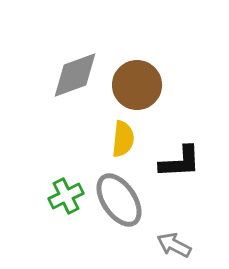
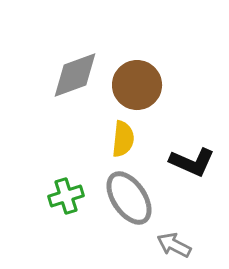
black L-shape: moved 12 px right; rotated 27 degrees clockwise
green cross: rotated 8 degrees clockwise
gray ellipse: moved 10 px right, 2 px up
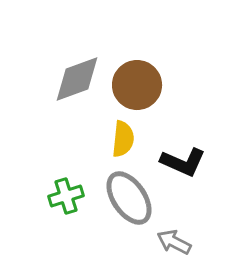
gray diamond: moved 2 px right, 4 px down
black L-shape: moved 9 px left
gray arrow: moved 3 px up
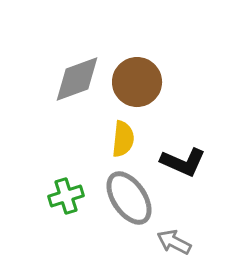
brown circle: moved 3 px up
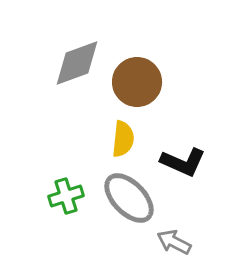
gray diamond: moved 16 px up
gray ellipse: rotated 10 degrees counterclockwise
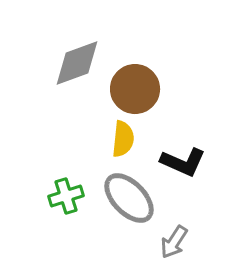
brown circle: moved 2 px left, 7 px down
gray arrow: rotated 84 degrees counterclockwise
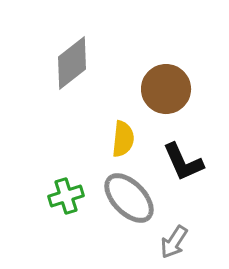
gray diamond: moved 5 px left; rotated 18 degrees counterclockwise
brown circle: moved 31 px right
black L-shape: rotated 42 degrees clockwise
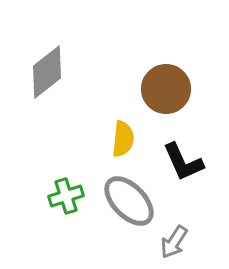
gray diamond: moved 25 px left, 9 px down
gray ellipse: moved 3 px down
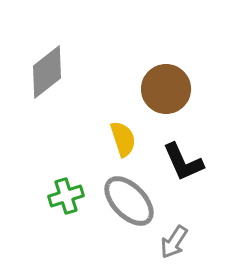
yellow semicircle: rotated 24 degrees counterclockwise
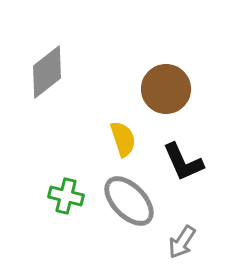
green cross: rotated 32 degrees clockwise
gray arrow: moved 8 px right
